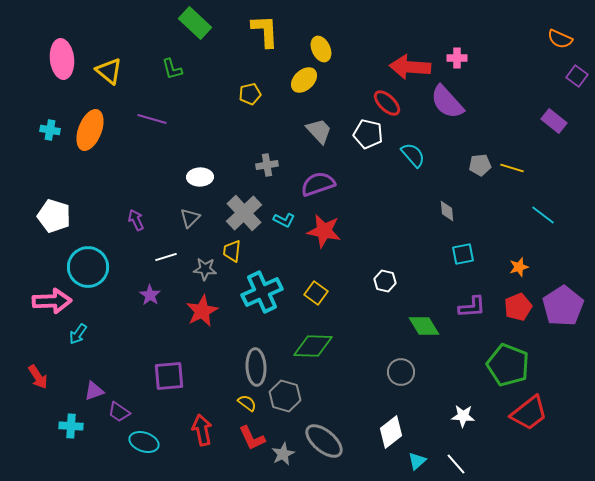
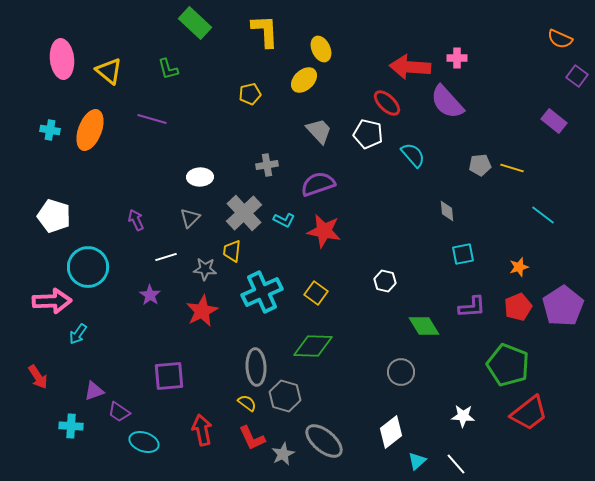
green L-shape at (172, 69): moved 4 px left
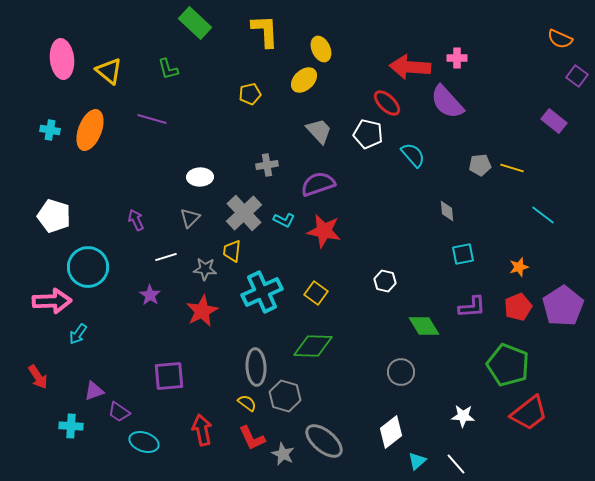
gray star at (283, 454): rotated 20 degrees counterclockwise
